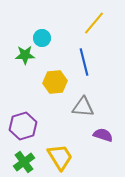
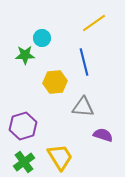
yellow line: rotated 15 degrees clockwise
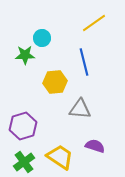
gray triangle: moved 3 px left, 2 px down
purple semicircle: moved 8 px left, 11 px down
yellow trapezoid: rotated 24 degrees counterclockwise
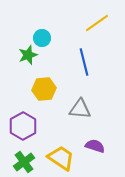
yellow line: moved 3 px right
green star: moved 3 px right; rotated 18 degrees counterclockwise
yellow hexagon: moved 11 px left, 7 px down
purple hexagon: rotated 12 degrees counterclockwise
yellow trapezoid: moved 1 px right, 1 px down
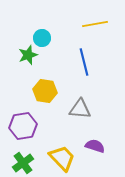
yellow line: moved 2 px left, 1 px down; rotated 25 degrees clockwise
yellow hexagon: moved 1 px right, 2 px down; rotated 15 degrees clockwise
purple hexagon: rotated 20 degrees clockwise
yellow trapezoid: moved 1 px right; rotated 12 degrees clockwise
green cross: moved 1 px left, 1 px down
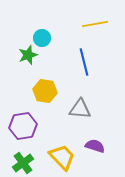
yellow trapezoid: moved 1 px up
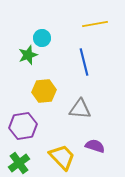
yellow hexagon: moved 1 px left; rotated 15 degrees counterclockwise
green cross: moved 4 px left
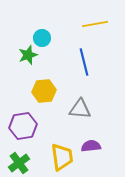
purple semicircle: moved 4 px left; rotated 24 degrees counterclockwise
yellow trapezoid: rotated 36 degrees clockwise
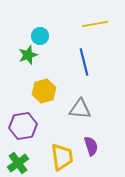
cyan circle: moved 2 px left, 2 px up
yellow hexagon: rotated 10 degrees counterclockwise
purple semicircle: rotated 78 degrees clockwise
green cross: moved 1 px left
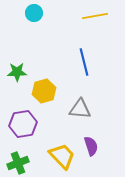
yellow line: moved 8 px up
cyan circle: moved 6 px left, 23 px up
green star: moved 11 px left, 17 px down; rotated 18 degrees clockwise
purple hexagon: moved 2 px up
yellow trapezoid: moved 1 px up; rotated 36 degrees counterclockwise
green cross: rotated 15 degrees clockwise
